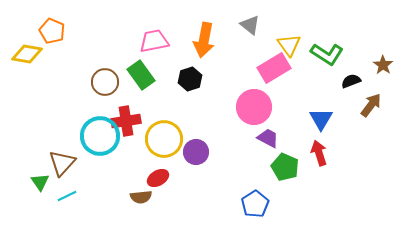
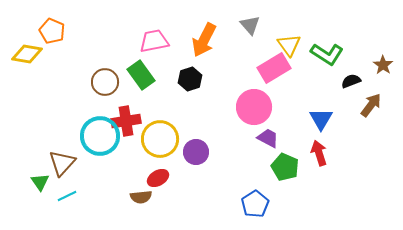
gray triangle: rotated 10 degrees clockwise
orange arrow: rotated 16 degrees clockwise
yellow circle: moved 4 px left
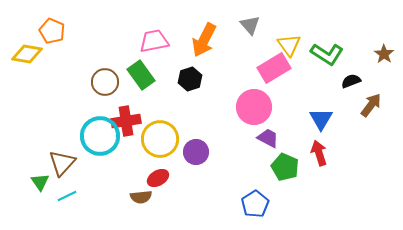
brown star: moved 1 px right, 11 px up
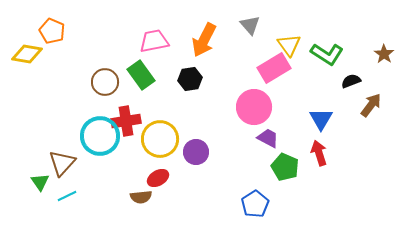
black hexagon: rotated 10 degrees clockwise
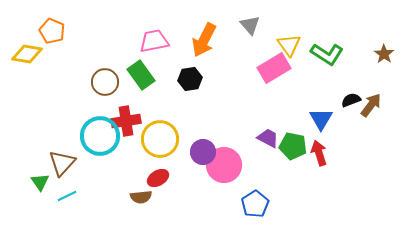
black semicircle: moved 19 px down
pink circle: moved 30 px left, 58 px down
purple circle: moved 7 px right
green pentagon: moved 8 px right, 21 px up; rotated 12 degrees counterclockwise
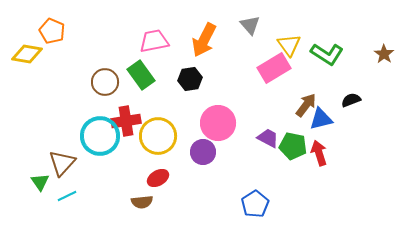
brown arrow: moved 65 px left
blue triangle: rotated 45 degrees clockwise
yellow circle: moved 2 px left, 3 px up
pink circle: moved 6 px left, 42 px up
brown semicircle: moved 1 px right, 5 px down
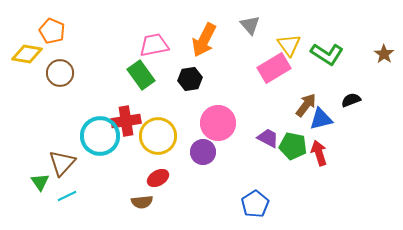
pink trapezoid: moved 4 px down
brown circle: moved 45 px left, 9 px up
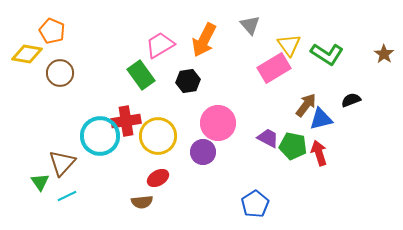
pink trapezoid: moved 6 px right; rotated 20 degrees counterclockwise
black hexagon: moved 2 px left, 2 px down
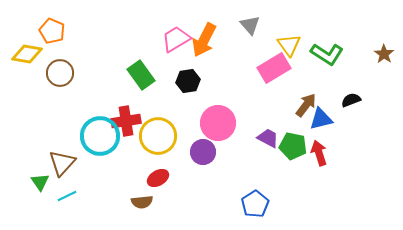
pink trapezoid: moved 16 px right, 6 px up
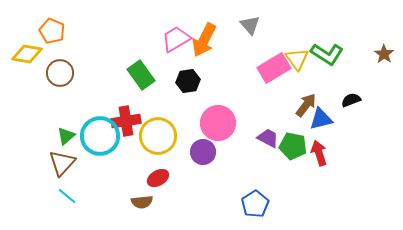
yellow triangle: moved 8 px right, 14 px down
green triangle: moved 26 px right, 46 px up; rotated 24 degrees clockwise
cyan line: rotated 66 degrees clockwise
